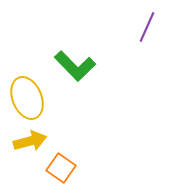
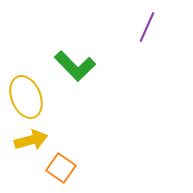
yellow ellipse: moved 1 px left, 1 px up
yellow arrow: moved 1 px right, 1 px up
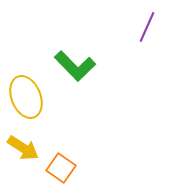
yellow arrow: moved 8 px left, 8 px down; rotated 48 degrees clockwise
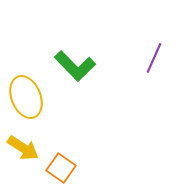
purple line: moved 7 px right, 31 px down
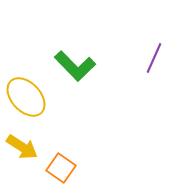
yellow ellipse: rotated 21 degrees counterclockwise
yellow arrow: moved 1 px left, 1 px up
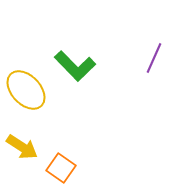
yellow ellipse: moved 7 px up
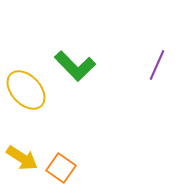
purple line: moved 3 px right, 7 px down
yellow arrow: moved 11 px down
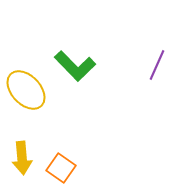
yellow arrow: rotated 52 degrees clockwise
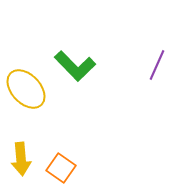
yellow ellipse: moved 1 px up
yellow arrow: moved 1 px left, 1 px down
